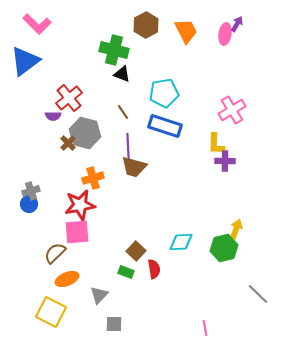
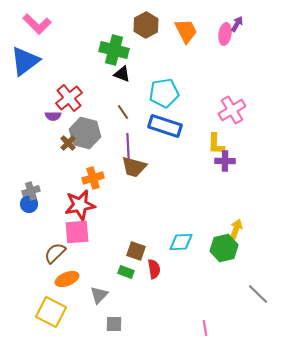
brown square: rotated 24 degrees counterclockwise
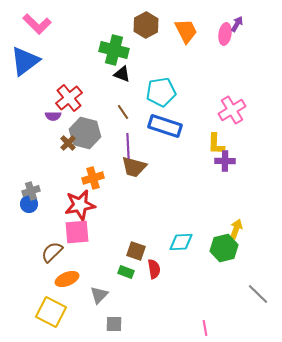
cyan pentagon: moved 3 px left, 1 px up
brown semicircle: moved 3 px left, 1 px up
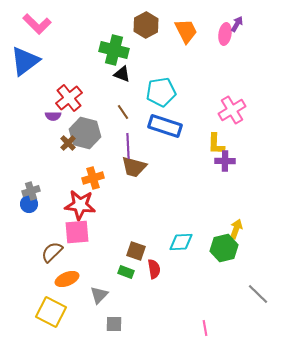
red star: rotated 16 degrees clockwise
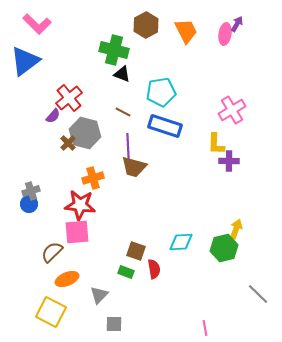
brown line: rotated 28 degrees counterclockwise
purple semicircle: rotated 49 degrees counterclockwise
purple cross: moved 4 px right
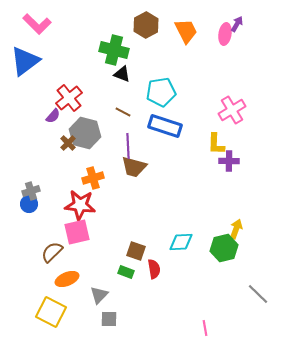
pink square: rotated 8 degrees counterclockwise
gray square: moved 5 px left, 5 px up
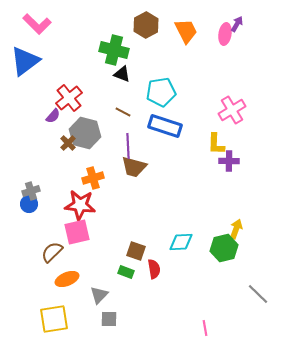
yellow square: moved 3 px right, 7 px down; rotated 36 degrees counterclockwise
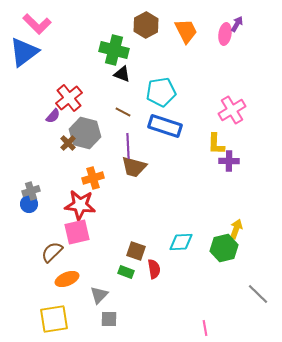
blue triangle: moved 1 px left, 9 px up
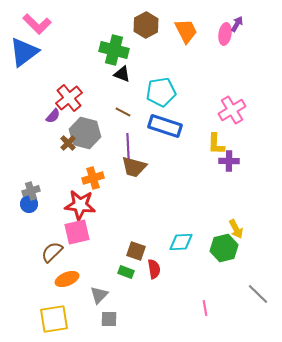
yellow arrow: rotated 132 degrees clockwise
pink line: moved 20 px up
